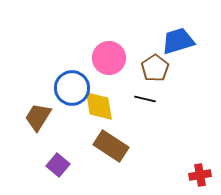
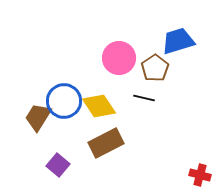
pink circle: moved 10 px right
blue circle: moved 8 px left, 13 px down
black line: moved 1 px left, 1 px up
yellow diamond: rotated 24 degrees counterclockwise
brown rectangle: moved 5 px left, 3 px up; rotated 60 degrees counterclockwise
red cross: rotated 25 degrees clockwise
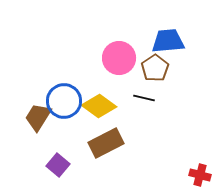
blue trapezoid: moved 10 px left; rotated 12 degrees clockwise
yellow diamond: rotated 20 degrees counterclockwise
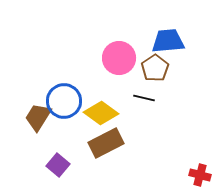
yellow diamond: moved 2 px right, 7 px down
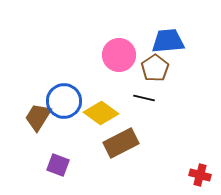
pink circle: moved 3 px up
brown rectangle: moved 15 px right
purple square: rotated 20 degrees counterclockwise
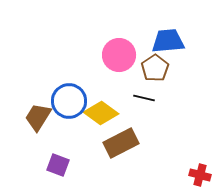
blue circle: moved 5 px right
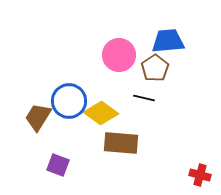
brown rectangle: rotated 32 degrees clockwise
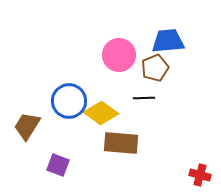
brown pentagon: rotated 12 degrees clockwise
black line: rotated 15 degrees counterclockwise
brown trapezoid: moved 11 px left, 9 px down
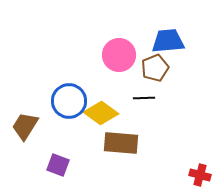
brown trapezoid: moved 2 px left
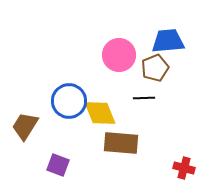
yellow diamond: moved 1 px left; rotated 32 degrees clockwise
red cross: moved 16 px left, 7 px up
